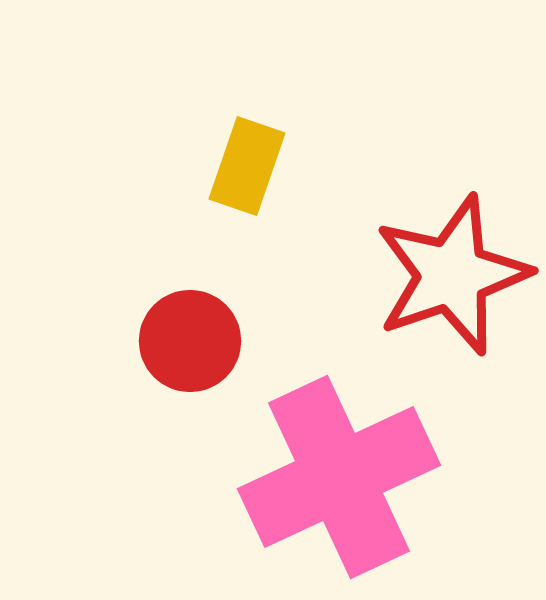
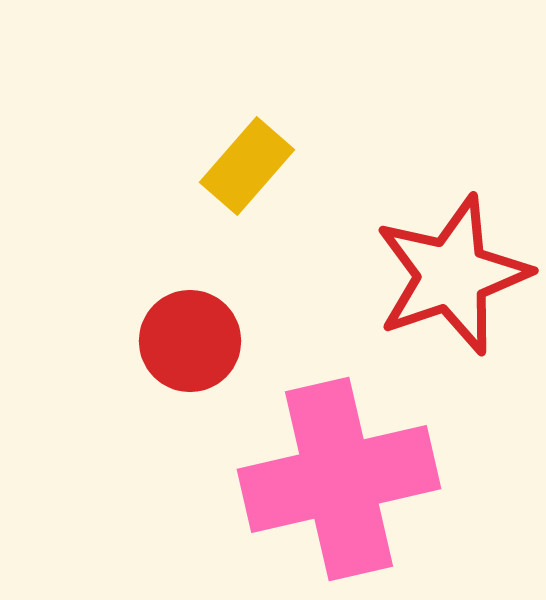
yellow rectangle: rotated 22 degrees clockwise
pink cross: moved 2 px down; rotated 12 degrees clockwise
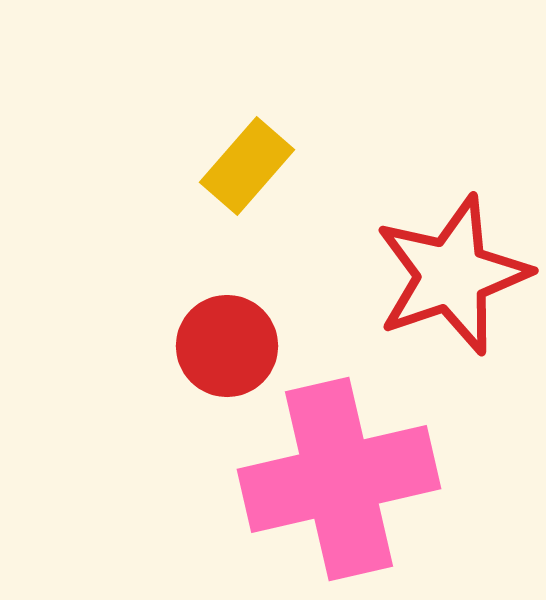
red circle: moved 37 px right, 5 px down
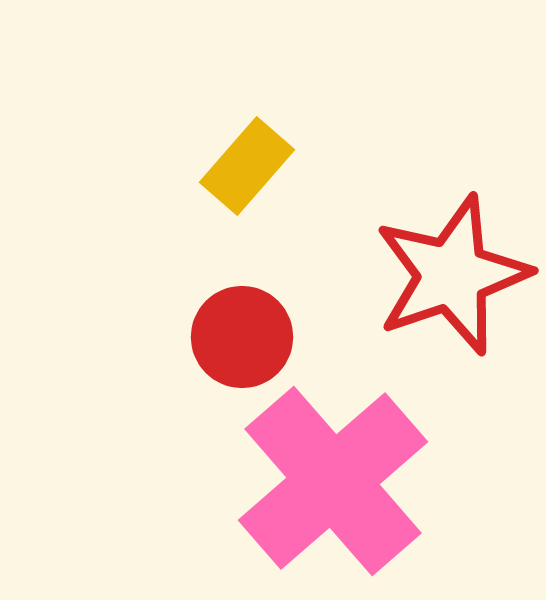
red circle: moved 15 px right, 9 px up
pink cross: moved 6 px left, 2 px down; rotated 28 degrees counterclockwise
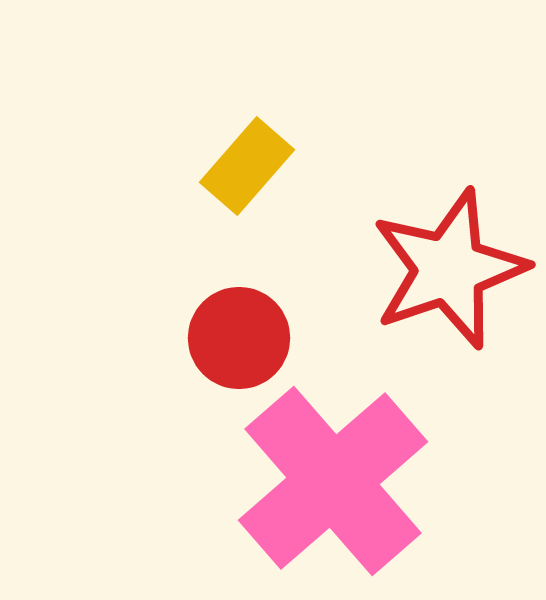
red star: moved 3 px left, 6 px up
red circle: moved 3 px left, 1 px down
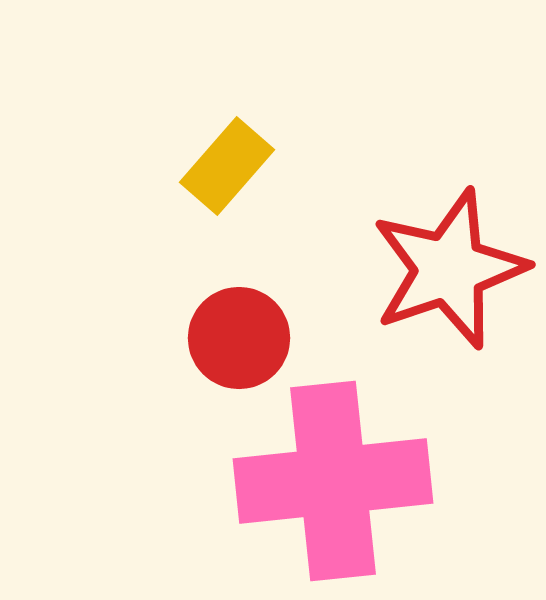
yellow rectangle: moved 20 px left
pink cross: rotated 35 degrees clockwise
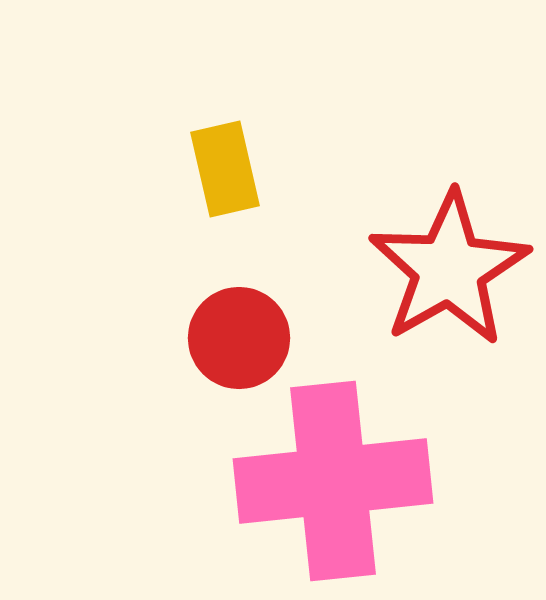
yellow rectangle: moved 2 px left, 3 px down; rotated 54 degrees counterclockwise
red star: rotated 11 degrees counterclockwise
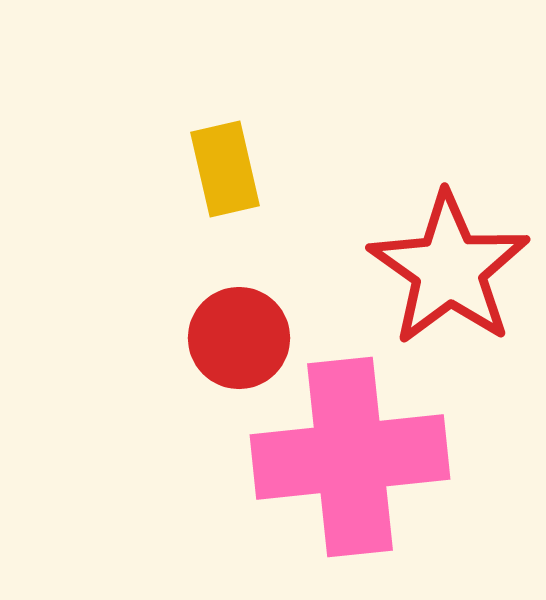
red star: rotated 7 degrees counterclockwise
pink cross: moved 17 px right, 24 px up
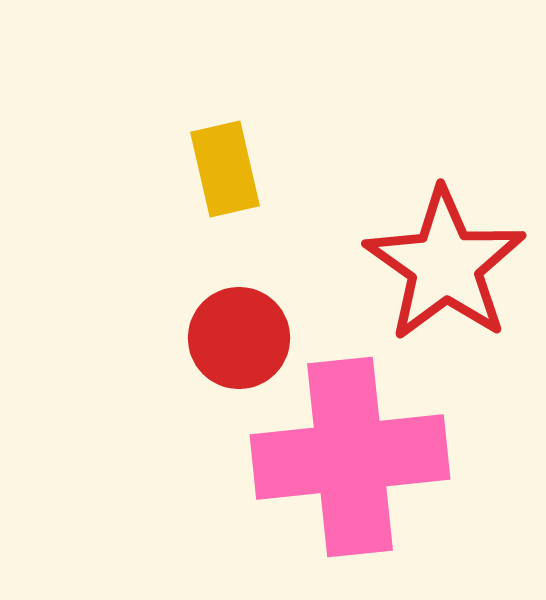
red star: moved 4 px left, 4 px up
